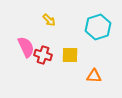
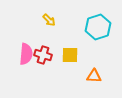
pink semicircle: moved 7 px down; rotated 30 degrees clockwise
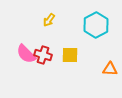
yellow arrow: rotated 80 degrees clockwise
cyan hexagon: moved 2 px left, 2 px up; rotated 10 degrees counterclockwise
pink semicircle: rotated 130 degrees clockwise
orange triangle: moved 16 px right, 7 px up
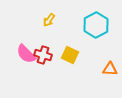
yellow square: rotated 24 degrees clockwise
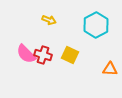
yellow arrow: rotated 104 degrees counterclockwise
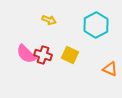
orange triangle: rotated 21 degrees clockwise
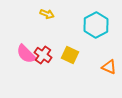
yellow arrow: moved 2 px left, 6 px up
red cross: rotated 18 degrees clockwise
orange triangle: moved 1 px left, 2 px up
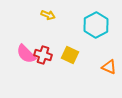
yellow arrow: moved 1 px right, 1 px down
red cross: rotated 18 degrees counterclockwise
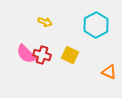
yellow arrow: moved 3 px left, 7 px down
red cross: moved 1 px left
orange triangle: moved 5 px down
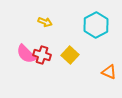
yellow square: rotated 18 degrees clockwise
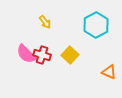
yellow arrow: rotated 32 degrees clockwise
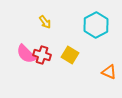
yellow square: rotated 12 degrees counterclockwise
